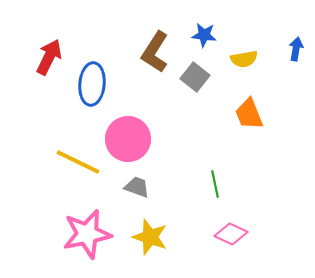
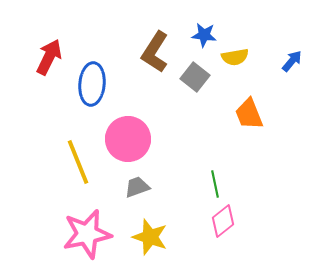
blue arrow: moved 4 px left, 12 px down; rotated 30 degrees clockwise
yellow semicircle: moved 9 px left, 2 px up
yellow line: rotated 42 degrees clockwise
gray trapezoid: rotated 40 degrees counterclockwise
pink diamond: moved 8 px left, 13 px up; rotated 64 degrees counterclockwise
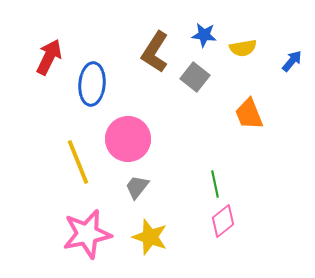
yellow semicircle: moved 8 px right, 9 px up
gray trapezoid: rotated 32 degrees counterclockwise
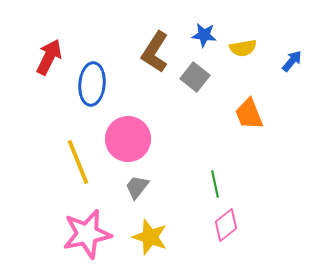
pink diamond: moved 3 px right, 4 px down
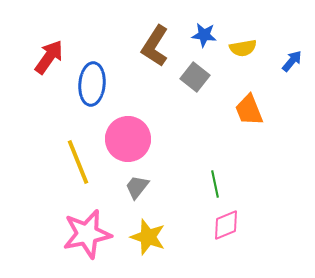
brown L-shape: moved 6 px up
red arrow: rotated 9 degrees clockwise
orange trapezoid: moved 4 px up
pink diamond: rotated 16 degrees clockwise
yellow star: moved 2 px left
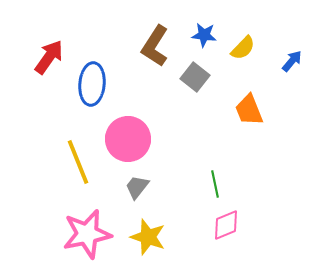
yellow semicircle: rotated 36 degrees counterclockwise
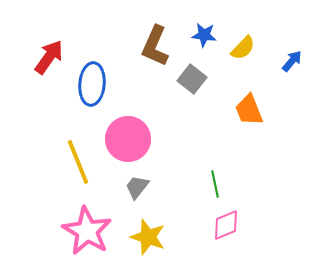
brown L-shape: rotated 9 degrees counterclockwise
gray square: moved 3 px left, 2 px down
pink star: moved 3 px up; rotated 30 degrees counterclockwise
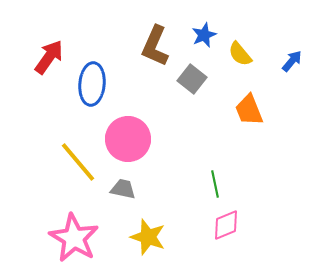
blue star: rotated 30 degrees counterclockwise
yellow semicircle: moved 3 px left, 6 px down; rotated 96 degrees clockwise
yellow line: rotated 18 degrees counterclockwise
gray trapezoid: moved 14 px left, 2 px down; rotated 64 degrees clockwise
pink star: moved 13 px left, 7 px down
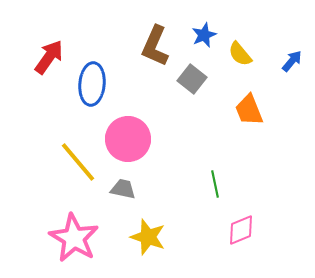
pink diamond: moved 15 px right, 5 px down
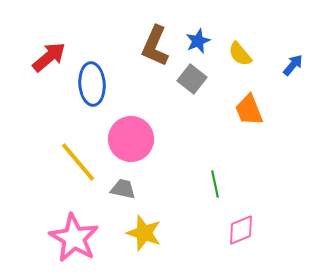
blue star: moved 6 px left, 6 px down
red arrow: rotated 15 degrees clockwise
blue arrow: moved 1 px right, 4 px down
blue ellipse: rotated 9 degrees counterclockwise
pink circle: moved 3 px right
yellow star: moved 4 px left, 4 px up
